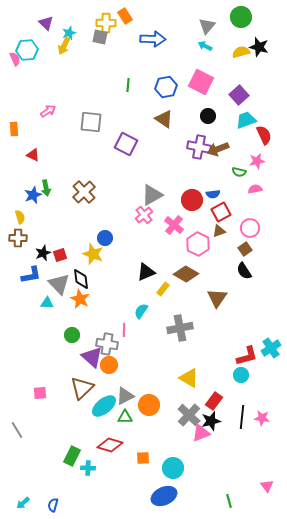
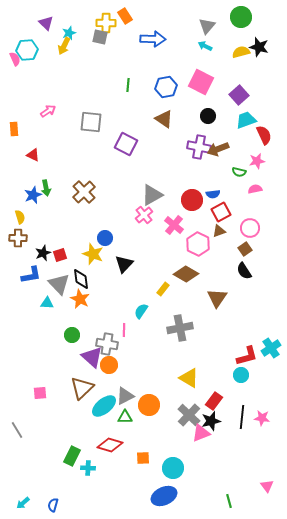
black triangle at (146, 272): moved 22 px left, 8 px up; rotated 24 degrees counterclockwise
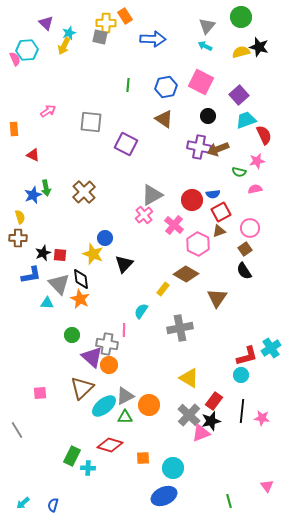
red square at (60, 255): rotated 24 degrees clockwise
black line at (242, 417): moved 6 px up
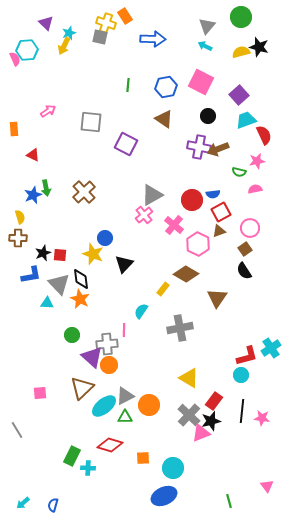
yellow cross at (106, 23): rotated 18 degrees clockwise
gray cross at (107, 344): rotated 15 degrees counterclockwise
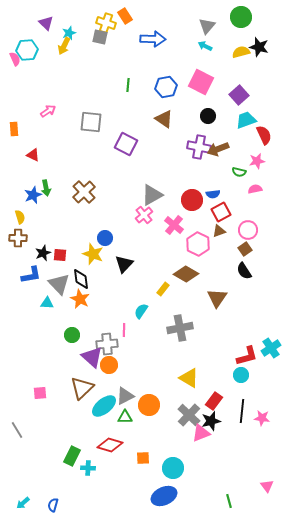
pink circle at (250, 228): moved 2 px left, 2 px down
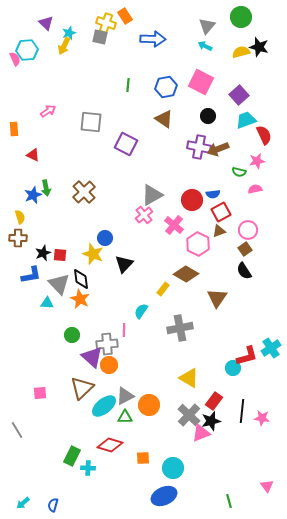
cyan circle at (241, 375): moved 8 px left, 7 px up
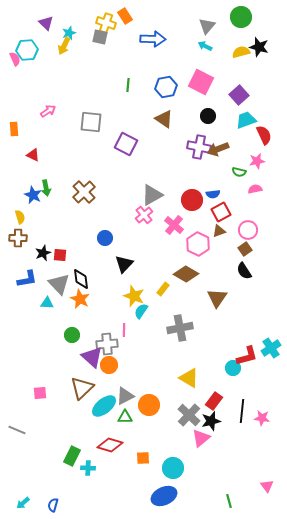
blue star at (33, 195): rotated 24 degrees counterclockwise
yellow star at (93, 254): moved 41 px right, 42 px down
blue L-shape at (31, 275): moved 4 px left, 4 px down
gray line at (17, 430): rotated 36 degrees counterclockwise
pink triangle at (201, 433): moved 5 px down; rotated 18 degrees counterclockwise
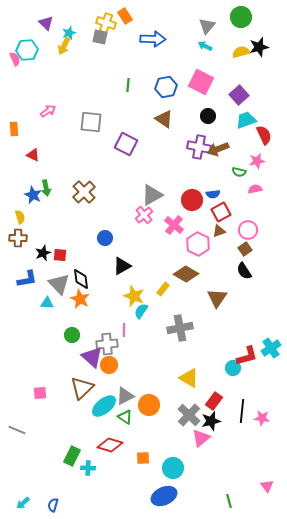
black star at (259, 47): rotated 30 degrees counterclockwise
black triangle at (124, 264): moved 2 px left, 2 px down; rotated 18 degrees clockwise
green triangle at (125, 417): rotated 35 degrees clockwise
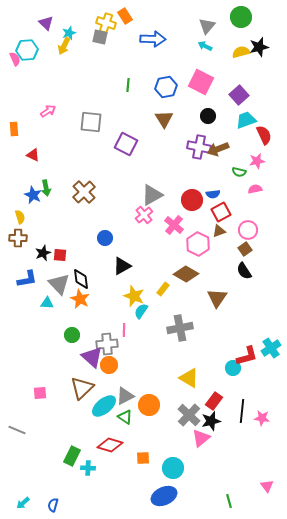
brown triangle at (164, 119): rotated 24 degrees clockwise
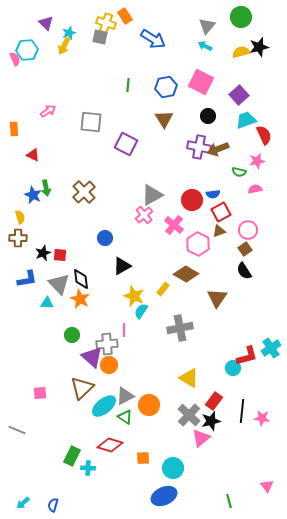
blue arrow at (153, 39): rotated 30 degrees clockwise
